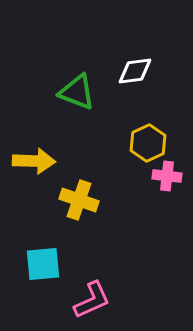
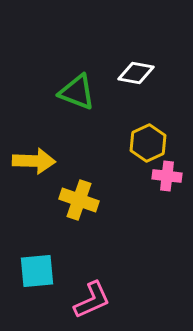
white diamond: moved 1 px right, 2 px down; rotated 18 degrees clockwise
cyan square: moved 6 px left, 7 px down
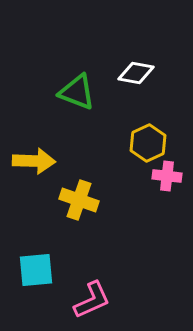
cyan square: moved 1 px left, 1 px up
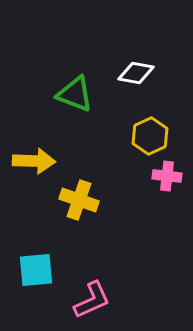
green triangle: moved 2 px left, 2 px down
yellow hexagon: moved 2 px right, 7 px up
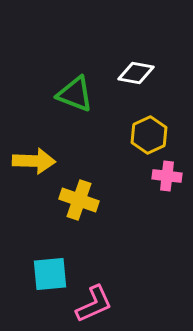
yellow hexagon: moved 1 px left, 1 px up
cyan square: moved 14 px right, 4 px down
pink L-shape: moved 2 px right, 4 px down
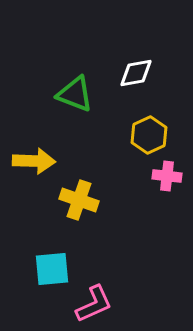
white diamond: rotated 21 degrees counterclockwise
cyan square: moved 2 px right, 5 px up
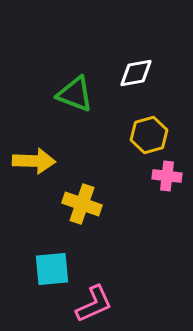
yellow hexagon: rotated 9 degrees clockwise
yellow cross: moved 3 px right, 4 px down
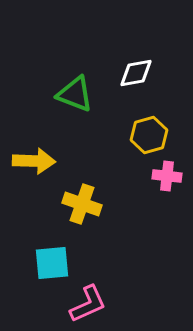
cyan square: moved 6 px up
pink L-shape: moved 6 px left
